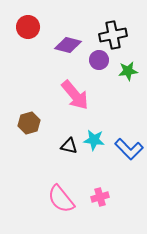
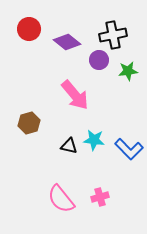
red circle: moved 1 px right, 2 px down
purple diamond: moved 1 px left, 3 px up; rotated 24 degrees clockwise
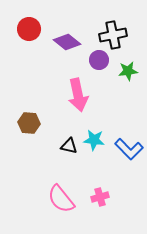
pink arrow: moved 3 px right; rotated 28 degrees clockwise
brown hexagon: rotated 20 degrees clockwise
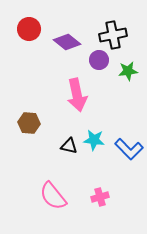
pink arrow: moved 1 px left
pink semicircle: moved 8 px left, 3 px up
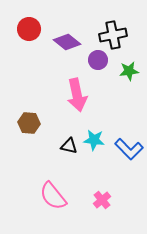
purple circle: moved 1 px left
green star: moved 1 px right
pink cross: moved 2 px right, 3 px down; rotated 24 degrees counterclockwise
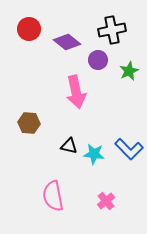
black cross: moved 1 px left, 5 px up
green star: rotated 18 degrees counterclockwise
pink arrow: moved 1 px left, 3 px up
cyan star: moved 14 px down
pink semicircle: rotated 28 degrees clockwise
pink cross: moved 4 px right, 1 px down
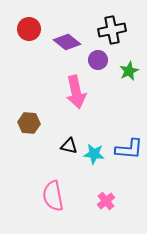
blue L-shape: rotated 40 degrees counterclockwise
